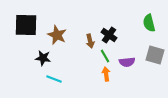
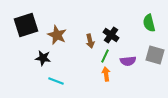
black square: rotated 20 degrees counterclockwise
black cross: moved 2 px right
green line: rotated 56 degrees clockwise
purple semicircle: moved 1 px right, 1 px up
cyan line: moved 2 px right, 2 px down
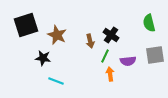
gray square: rotated 24 degrees counterclockwise
orange arrow: moved 4 px right
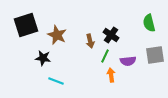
orange arrow: moved 1 px right, 1 px down
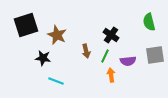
green semicircle: moved 1 px up
brown arrow: moved 4 px left, 10 px down
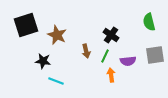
black star: moved 3 px down
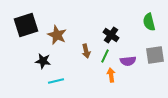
cyan line: rotated 35 degrees counterclockwise
